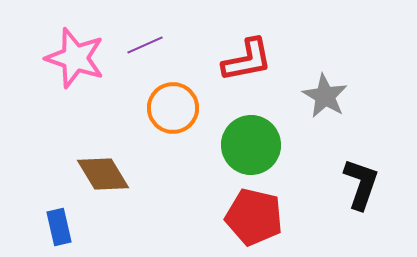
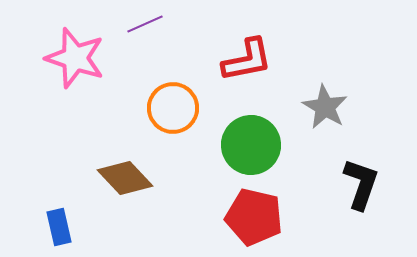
purple line: moved 21 px up
gray star: moved 11 px down
brown diamond: moved 22 px right, 4 px down; rotated 12 degrees counterclockwise
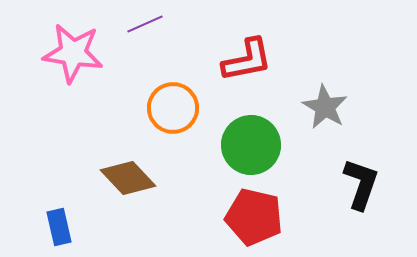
pink star: moved 2 px left, 5 px up; rotated 10 degrees counterclockwise
brown diamond: moved 3 px right
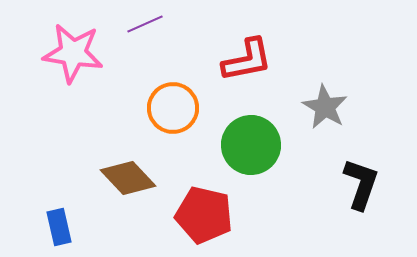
red pentagon: moved 50 px left, 2 px up
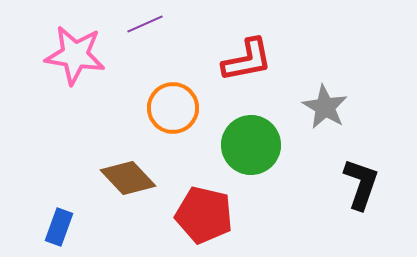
pink star: moved 2 px right, 2 px down
blue rectangle: rotated 33 degrees clockwise
